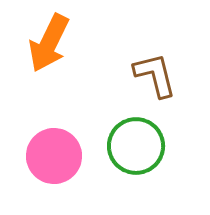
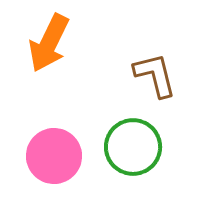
green circle: moved 3 px left, 1 px down
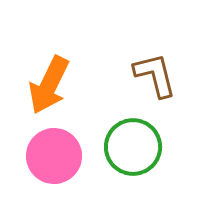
orange arrow: moved 42 px down
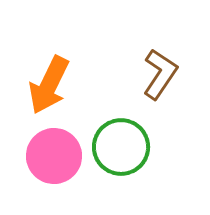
brown L-shape: moved 5 px right, 1 px up; rotated 48 degrees clockwise
green circle: moved 12 px left
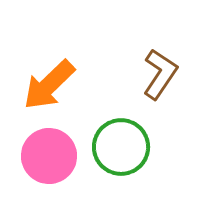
orange arrow: rotated 20 degrees clockwise
pink circle: moved 5 px left
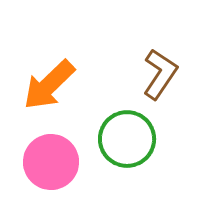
green circle: moved 6 px right, 8 px up
pink circle: moved 2 px right, 6 px down
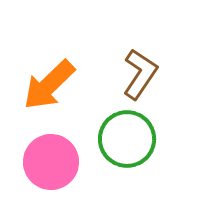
brown L-shape: moved 20 px left
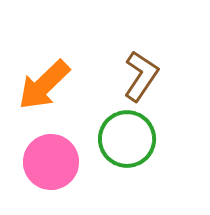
brown L-shape: moved 1 px right, 2 px down
orange arrow: moved 5 px left
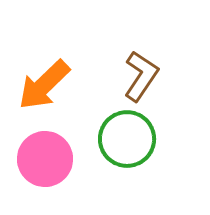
pink circle: moved 6 px left, 3 px up
